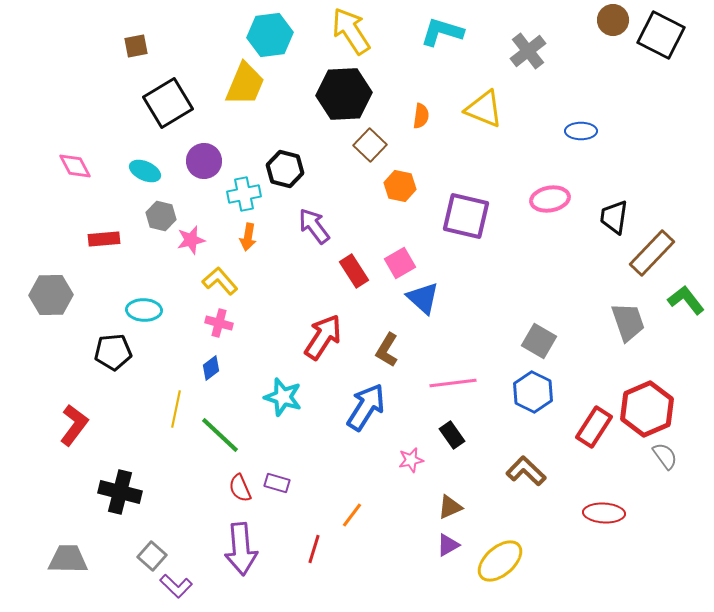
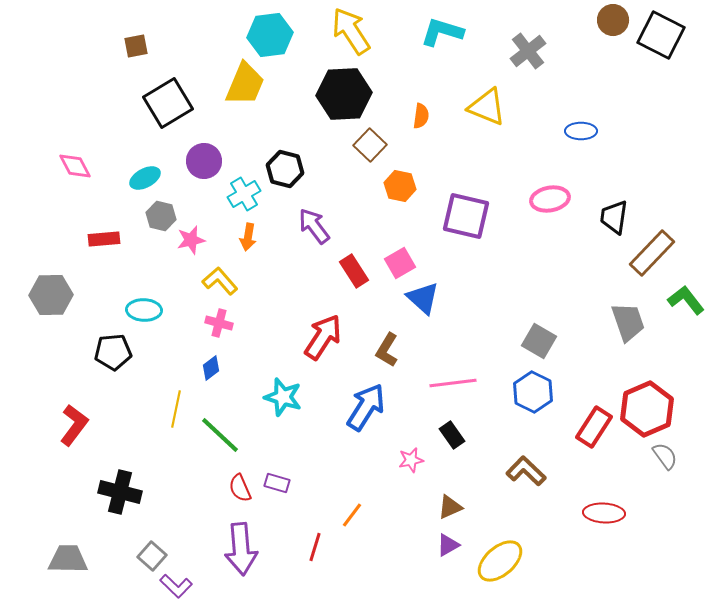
yellow triangle at (484, 109): moved 3 px right, 2 px up
cyan ellipse at (145, 171): moved 7 px down; rotated 52 degrees counterclockwise
cyan cross at (244, 194): rotated 20 degrees counterclockwise
red line at (314, 549): moved 1 px right, 2 px up
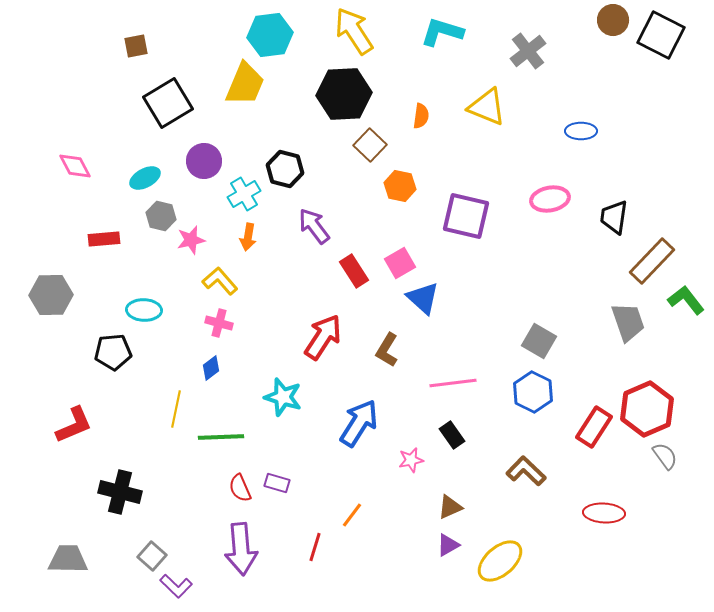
yellow arrow at (351, 31): moved 3 px right
brown rectangle at (652, 253): moved 8 px down
blue arrow at (366, 407): moved 7 px left, 16 px down
red L-shape at (74, 425): rotated 30 degrees clockwise
green line at (220, 435): moved 1 px right, 2 px down; rotated 45 degrees counterclockwise
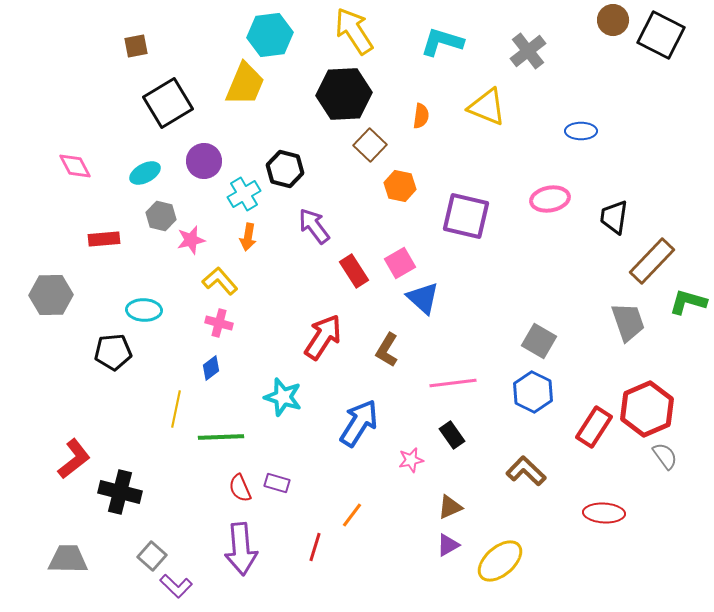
cyan L-shape at (442, 32): moved 10 px down
cyan ellipse at (145, 178): moved 5 px up
green L-shape at (686, 300): moved 2 px right, 2 px down; rotated 36 degrees counterclockwise
red L-shape at (74, 425): moved 34 px down; rotated 15 degrees counterclockwise
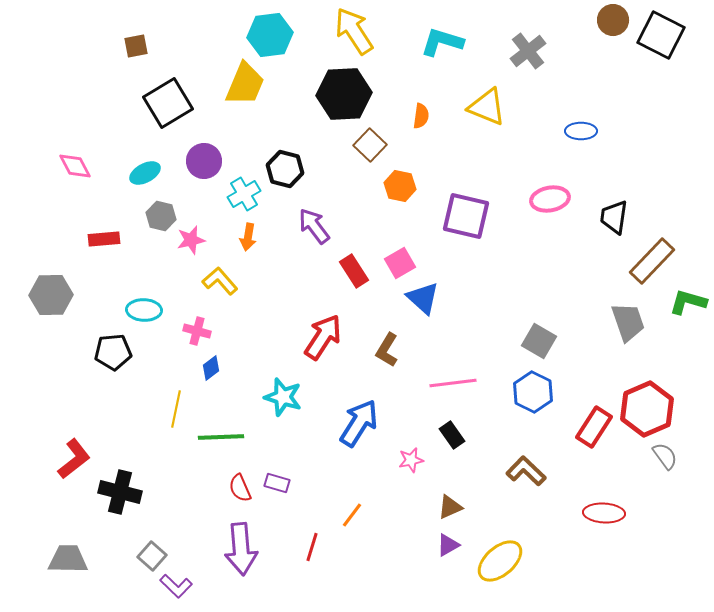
pink cross at (219, 323): moved 22 px left, 8 px down
red line at (315, 547): moved 3 px left
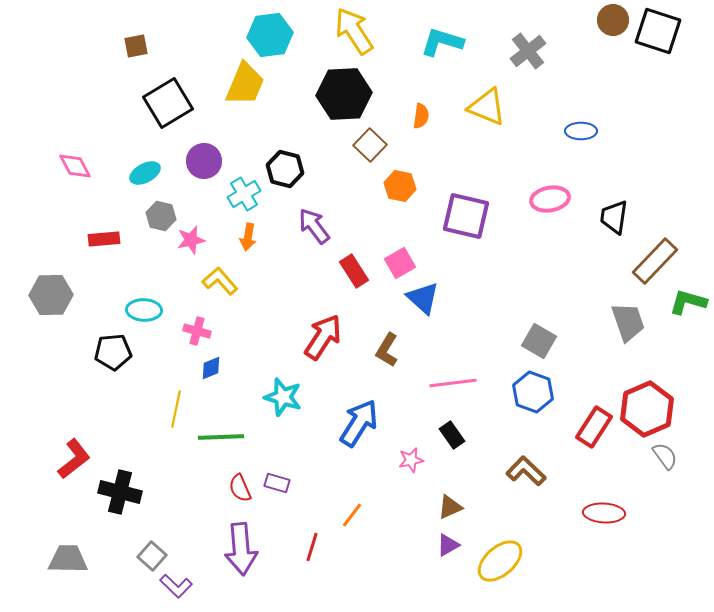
black square at (661, 35): moved 3 px left, 4 px up; rotated 9 degrees counterclockwise
brown rectangle at (652, 261): moved 3 px right
blue diamond at (211, 368): rotated 15 degrees clockwise
blue hexagon at (533, 392): rotated 6 degrees counterclockwise
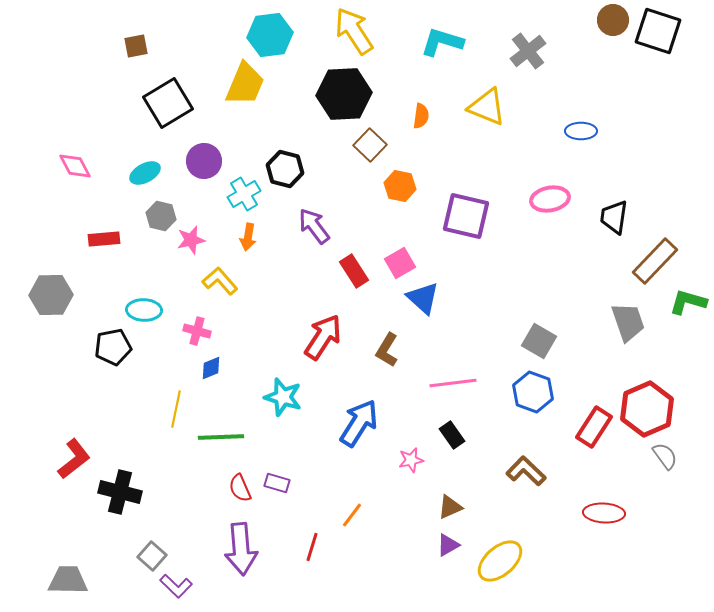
black pentagon at (113, 352): moved 5 px up; rotated 6 degrees counterclockwise
gray trapezoid at (68, 559): moved 21 px down
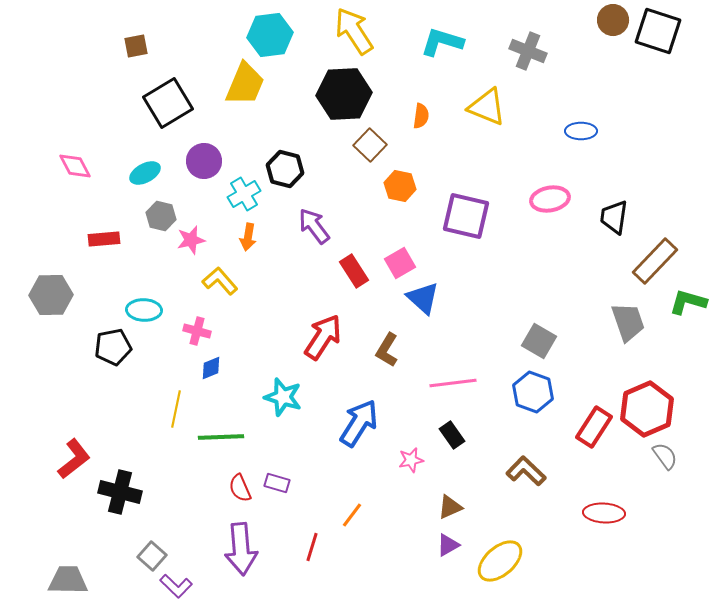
gray cross at (528, 51): rotated 30 degrees counterclockwise
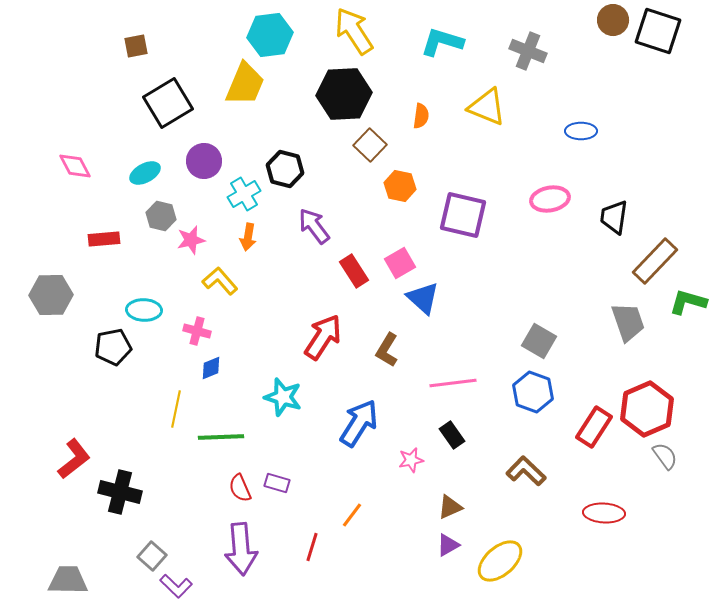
purple square at (466, 216): moved 3 px left, 1 px up
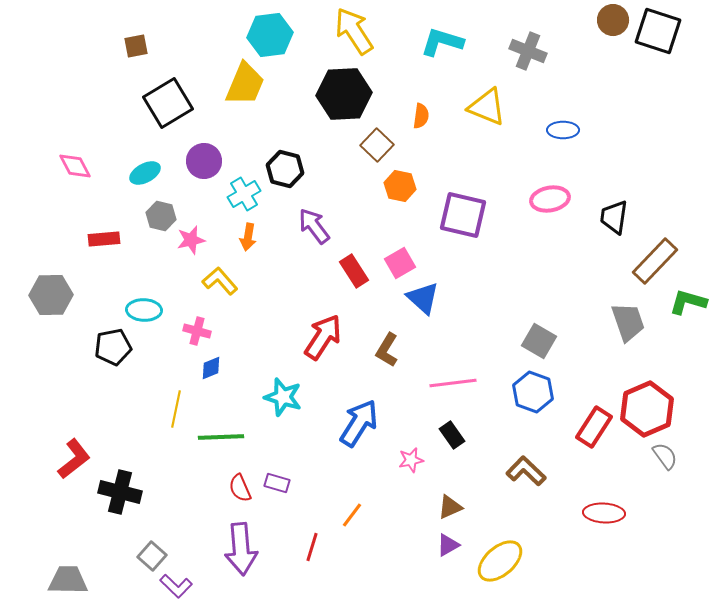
blue ellipse at (581, 131): moved 18 px left, 1 px up
brown square at (370, 145): moved 7 px right
